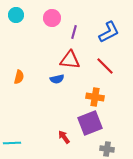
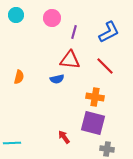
purple square: moved 3 px right; rotated 35 degrees clockwise
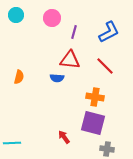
blue semicircle: moved 1 px up; rotated 16 degrees clockwise
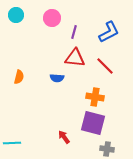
red triangle: moved 5 px right, 2 px up
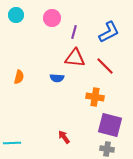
purple square: moved 17 px right, 2 px down
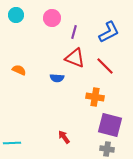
red triangle: rotated 15 degrees clockwise
orange semicircle: moved 7 px up; rotated 80 degrees counterclockwise
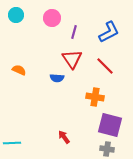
red triangle: moved 3 px left, 1 px down; rotated 35 degrees clockwise
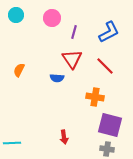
orange semicircle: rotated 88 degrees counterclockwise
red arrow: rotated 152 degrees counterclockwise
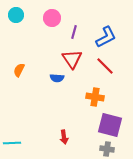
blue L-shape: moved 3 px left, 5 px down
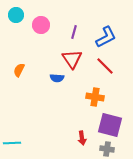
pink circle: moved 11 px left, 7 px down
red arrow: moved 18 px right, 1 px down
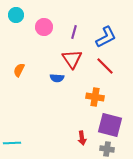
pink circle: moved 3 px right, 2 px down
